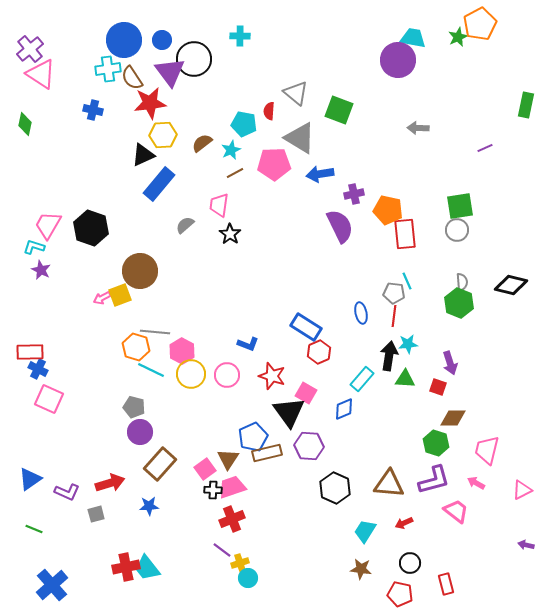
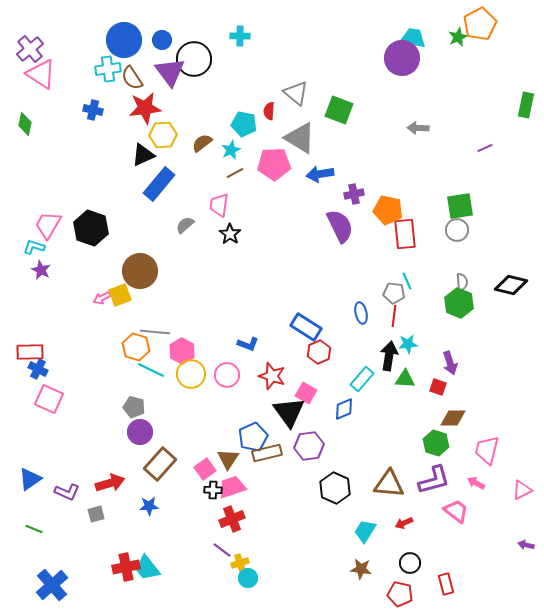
purple circle at (398, 60): moved 4 px right, 2 px up
red star at (150, 103): moved 5 px left, 5 px down
purple hexagon at (309, 446): rotated 12 degrees counterclockwise
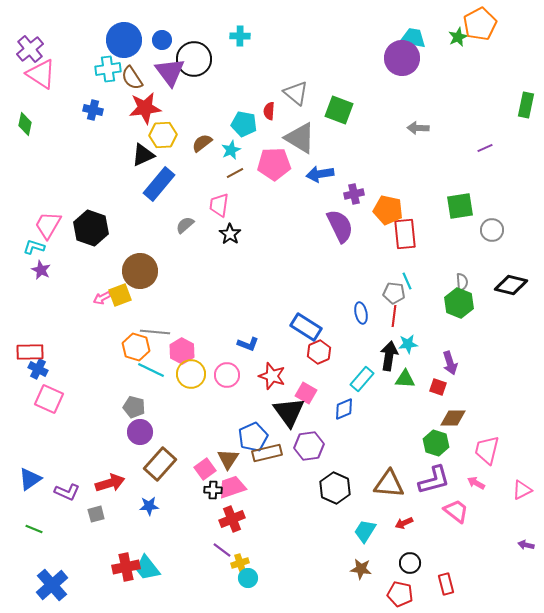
gray circle at (457, 230): moved 35 px right
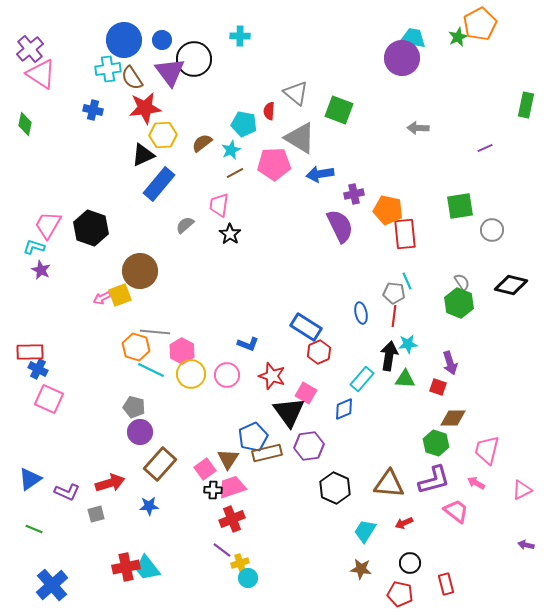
gray semicircle at (462, 282): rotated 30 degrees counterclockwise
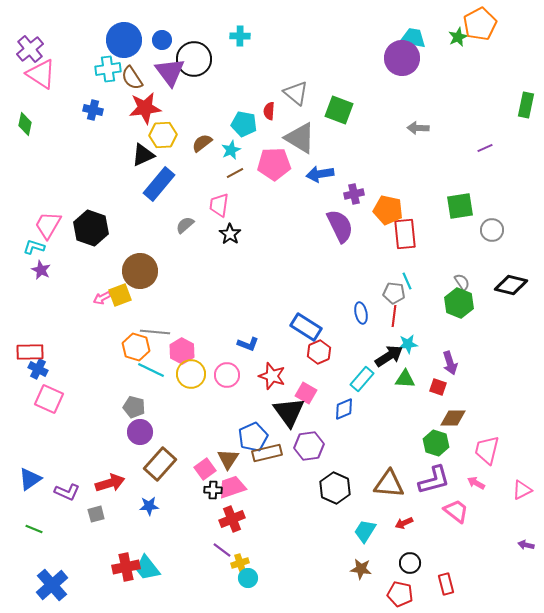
black arrow at (389, 356): rotated 48 degrees clockwise
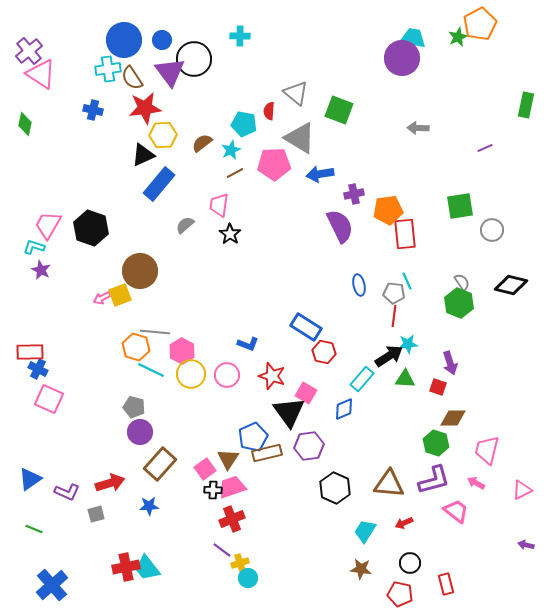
purple cross at (30, 49): moved 1 px left, 2 px down
orange pentagon at (388, 210): rotated 20 degrees counterclockwise
blue ellipse at (361, 313): moved 2 px left, 28 px up
red hexagon at (319, 352): moved 5 px right; rotated 25 degrees counterclockwise
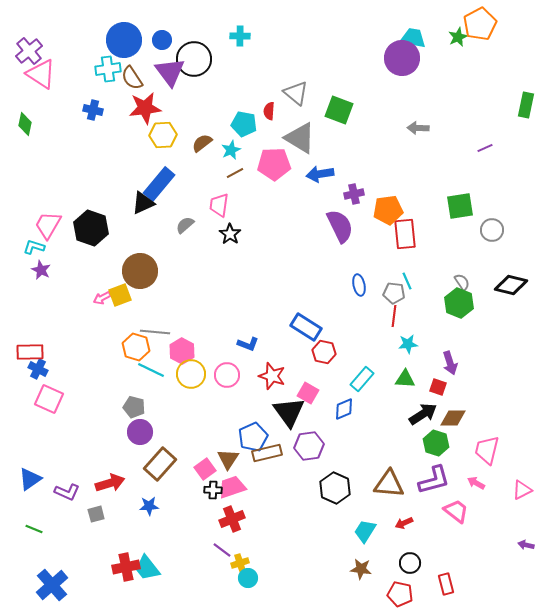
black triangle at (143, 155): moved 48 px down
black arrow at (389, 356): moved 34 px right, 58 px down
pink square at (306, 393): moved 2 px right
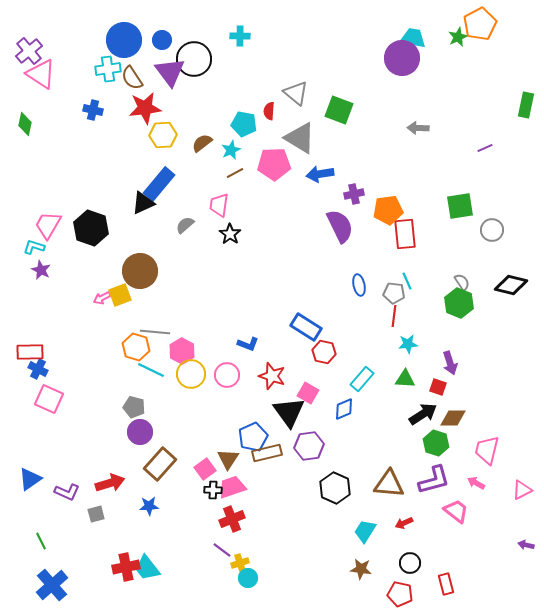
green line at (34, 529): moved 7 px right, 12 px down; rotated 42 degrees clockwise
